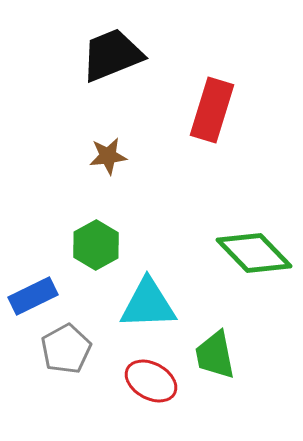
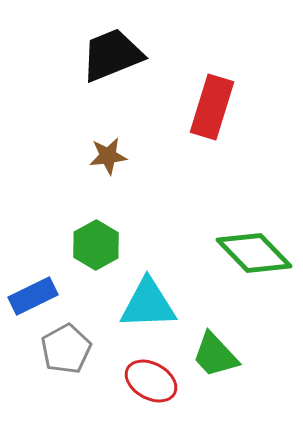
red rectangle: moved 3 px up
green trapezoid: rotated 32 degrees counterclockwise
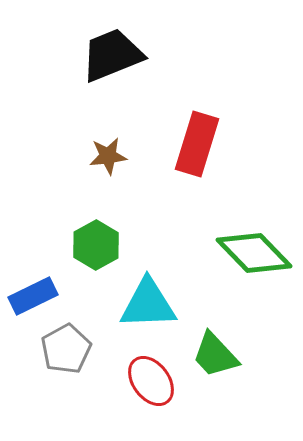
red rectangle: moved 15 px left, 37 px down
red ellipse: rotated 24 degrees clockwise
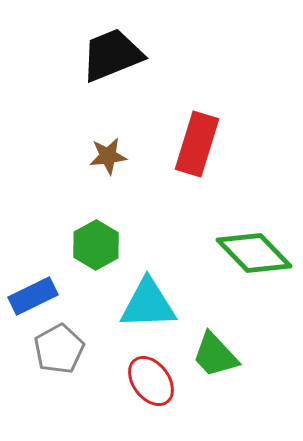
gray pentagon: moved 7 px left
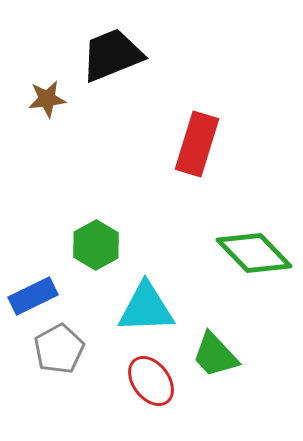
brown star: moved 61 px left, 57 px up
cyan triangle: moved 2 px left, 4 px down
